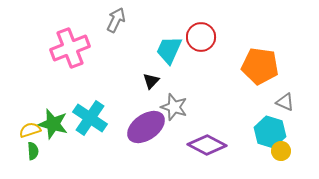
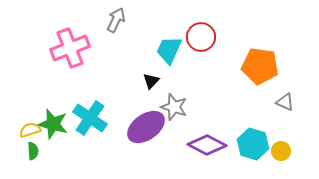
cyan hexagon: moved 17 px left, 12 px down
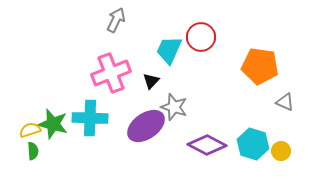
pink cross: moved 41 px right, 25 px down
cyan cross: rotated 32 degrees counterclockwise
purple ellipse: moved 1 px up
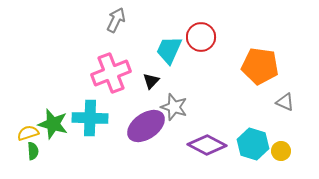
yellow semicircle: moved 2 px left, 3 px down
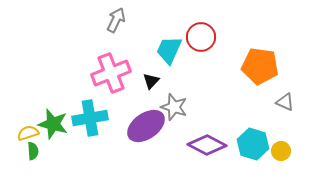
cyan cross: rotated 12 degrees counterclockwise
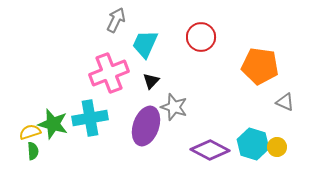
cyan trapezoid: moved 24 px left, 6 px up
pink cross: moved 2 px left
purple ellipse: rotated 36 degrees counterclockwise
yellow semicircle: moved 2 px right, 1 px up
purple diamond: moved 3 px right, 5 px down
yellow circle: moved 4 px left, 4 px up
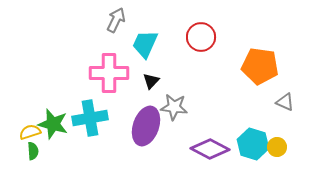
pink cross: rotated 21 degrees clockwise
gray star: rotated 12 degrees counterclockwise
purple diamond: moved 1 px up
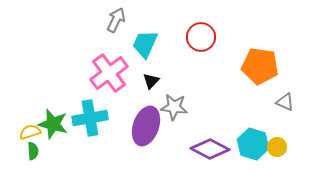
pink cross: rotated 36 degrees counterclockwise
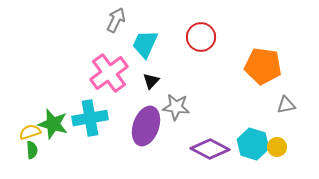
orange pentagon: moved 3 px right
gray triangle: moved 1 px right, 3 px down; rotated 36 degrees counterclockwise
gray star: moved 2 px right
green semicircle: moved 1 px left, 1 px up
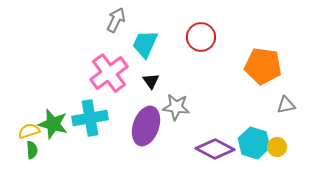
black triangle: rotated 18 degrees counterclockwise
yellow semicircle: moved 1 px left, 1 px up
cyan hexagon: moved 1 px right, 1 px up
purple diamond: moved 5 px right
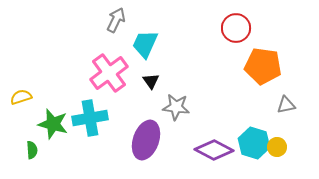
red circle: moved 35 px right, 9 px up
purple ellipse: moved 14 px down
yellow semicircle: moved 8 px left, 34 px up
purple diamond: moved 1 px left, 1 px down
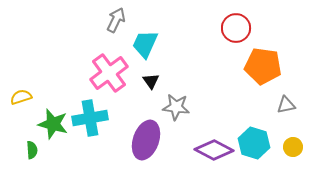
yellow circle: moved 16 px right
